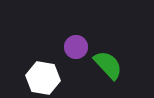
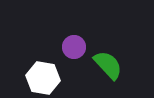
purple circle: moved 2 px left
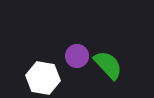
purple circle: moved 3 px right, 9 px down
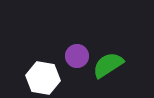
green semicircle: rotated 80 degrees counterclockwise
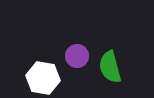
green semicircle: moved 2 px right, 2 px down; rotated 72 degrees counterclockwise
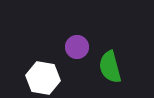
purple circle: moved 9 px up
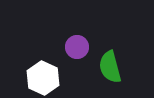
white hexagon: rotated 16 degrees clockwise
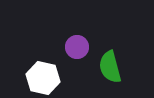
white hexagon: rotated 12 degrees counterclockwise
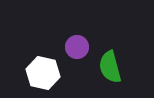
white hexagon: moved 5 px up
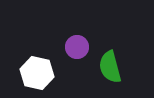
white hexagon: moved 6 px left
